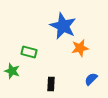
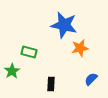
blue star: moved 1 px right, 1 px up; rotated 12 degrees counterclockwise
green star: rotated 21 degrees clockwise
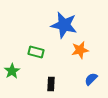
orange star: moved 2 px down
green rectangle: moved 7 px right
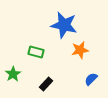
green star: moved 1 px right, 3 px down
black rectangle: moved 5 px left; rotated 40 degrees clockwise
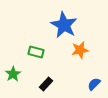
blue star: rotated 16 degrees clockwise
blue semicircle: moved 3 px right, 5 px down
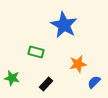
orange star: moved 2 px left, 14 px down
green star: moved 1 px left, 4 px down; rotated 28 degrees counterclockwise
blue semicircle: moved 2 px up
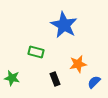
black rectangle: moved 9 px right, 5 px up; rotated 64 degrees counterclockwise
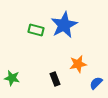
blue star: rotated 16 degrees clockwise
green rectangle: moved 22 px up
blue semicircle: moved 2 px right, 1 px down
